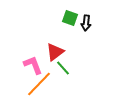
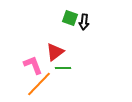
black arrow: moved 2 px left, 1 px up
green line: rotated 49 degrees counterclockwise
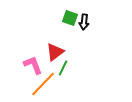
green line: rotated 63 degrees counterclockwise
orange line: moved 4 px right
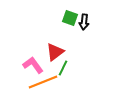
pink L-shape: rotated 15 degrees counterclockwise
orange line: moved 2 px up; rotated 24 degrees clockwise
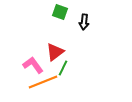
green square: moved 10 px left, 6 px up
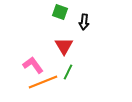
red triangle: moved 9 px right, 6 px up; rotated 24 degrees counterclockwise
green line: moved 5 px right, 4 px down
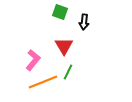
pink L-shape: moved 5 px up; rotated 75 degrees clockwise
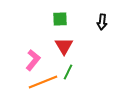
green square: moved 7 px down; rotated 21 degrees counterclockwise
black arrow: moved 18 px right
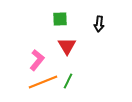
black arrow: moved 3 px left, 2 px down
red triangle: moved 3 px right
pink L-shape: moved 4 px right
green line: moved 9 px down
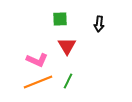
pink L-shape: rotated 75 degrees clockwise
orange line: moved 5 px left
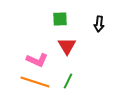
orange line: moved 3 px left; rotated 40 degrees clockwise
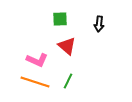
red triangle: rotated 18 degrees counterclockwise
